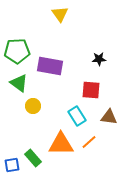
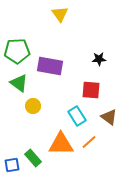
brown triangle: rotated 30 degrees clockwise
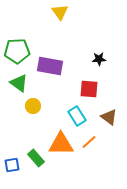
yellow triangle: moved 2 px up
red square: moved 2 px left, 1 px up
green rectangle: moved 3 px right
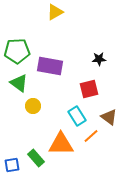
yellow triangle: moved 5 px left; rotated 36 degrees clockwise
red square: rotated 18 degrees counterclockwise
orange line: moved 2 px right, 6 px up
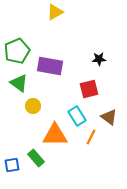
green pentagon: rotated 20 degrees counterclockwise
orange line: moved 1 px down; rotated 21 degrees counterclockwise
orange triangle: moved 6 px left, 9 px up
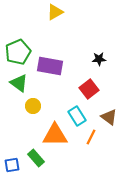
green pentagon: moved 1 px right, 1 px down
red square: rotated 24 degrees counterclockwise
